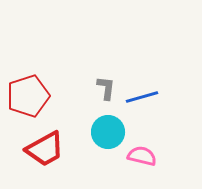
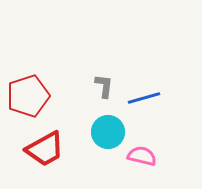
gray L-shape: moved 2 px left, 2 px up
blue line: moved 2 px right, 1 px down
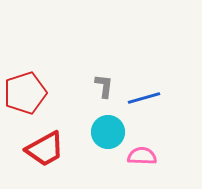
red pentagon: moved 3 px left, 3 px up
pink semicircle: rotated 12 degrees counterclockwise
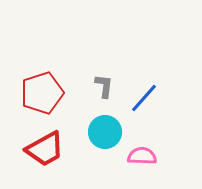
red pentagon: moved 17 px right
blue line: rotated 32 degrees counterclockwise
cyan circle: moved 3 px left
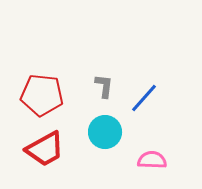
red pentagon: moved 2 px down; rotated 24 degrees clockwise
pink semicircle: moved 10 px right, 4 px down
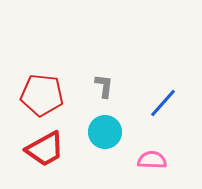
blue line: moved 19 px right, 5 px down
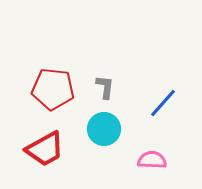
gray L-shape: moved 1 px right, 1 px down
red pentagon: moved 11 px right, 6 px up
cyan circle: moved 1 px left, 3 px up
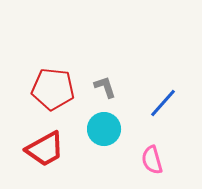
gray L-shape: rotated 25 degrees counterclockwise
pink semicircle: rotated 108 degrees counterclockwise
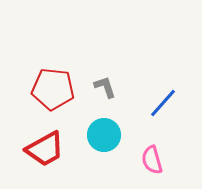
cyan circle: moved 6 px down
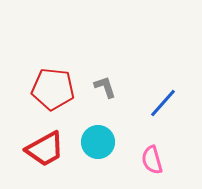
cyan circle: moved 6 px left, 7 px down
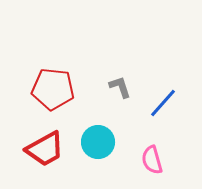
gray L-shape: moved 15 px right
